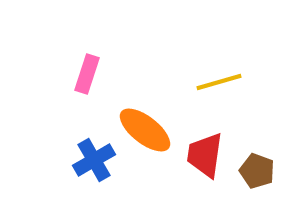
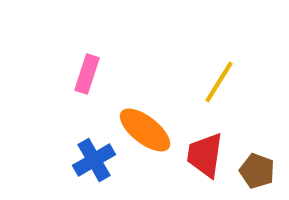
yellow line: rotated 42 degrees counterclockwise
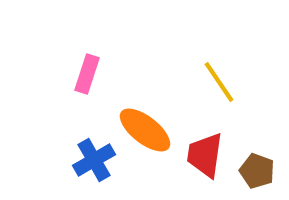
yellow line: rotated 66 degrees counterclockwise
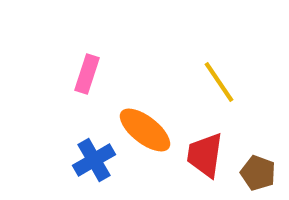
brown pentagon: moved 1 px right, 2 px down
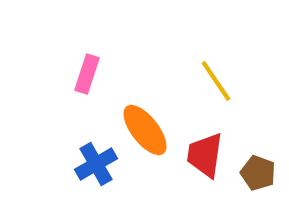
yellow line: moved 3 px left, 1 px up
orange ellipse: rotated 14 degrees clockwise
blue cross: moved 2 px right, 4 px down
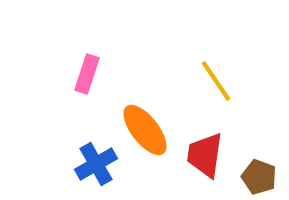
brown pentagon: moved 1 px right, 4 px down
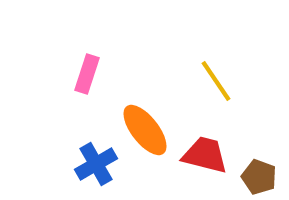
red trapezoid: rotated 96 degrees clockwise
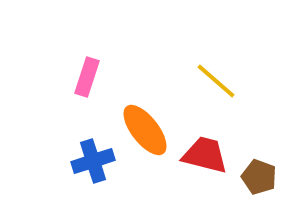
pink rectangle: moved 3 px down
yellow line: rotated 15 degrees counterclockwise
blue cross: moved 3 px left, 3 px up; rotated 12 degrees clockwise
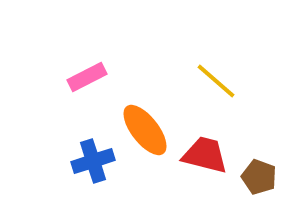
pink rectangle: rotated 45 degrees clockwise
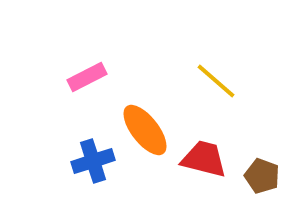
red trapezoid: moved 1 px left, 4 px down
brown pentagon: moved 3 px right, 1 px up
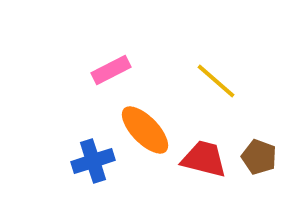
pink rectangle: moved 24 px right, 7 px up
orange ellipse: rotated 6 degrees counterclockwise
brown pentagon: moved 3 px left, 19 px up
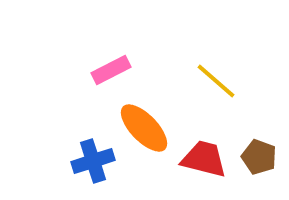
orange ellipse: moved 1 px left, 2 px up
